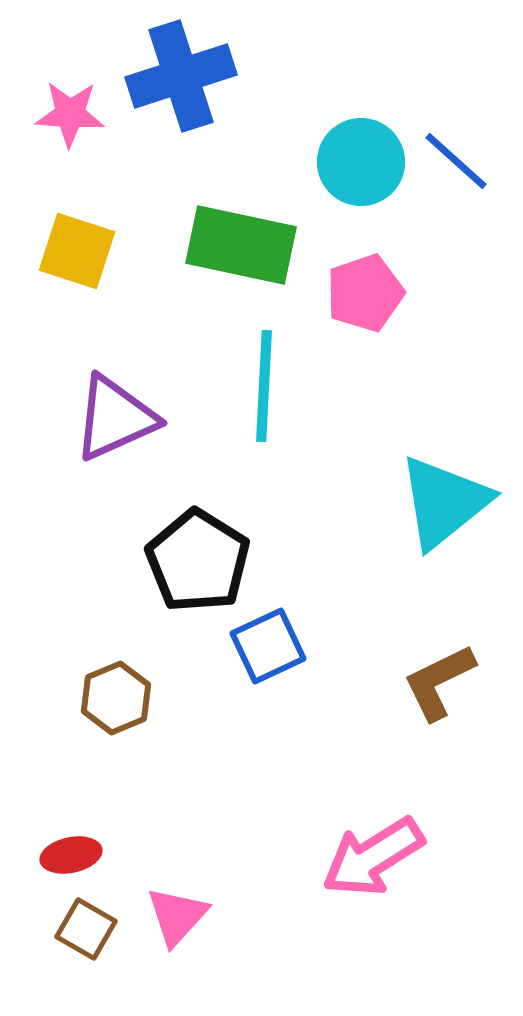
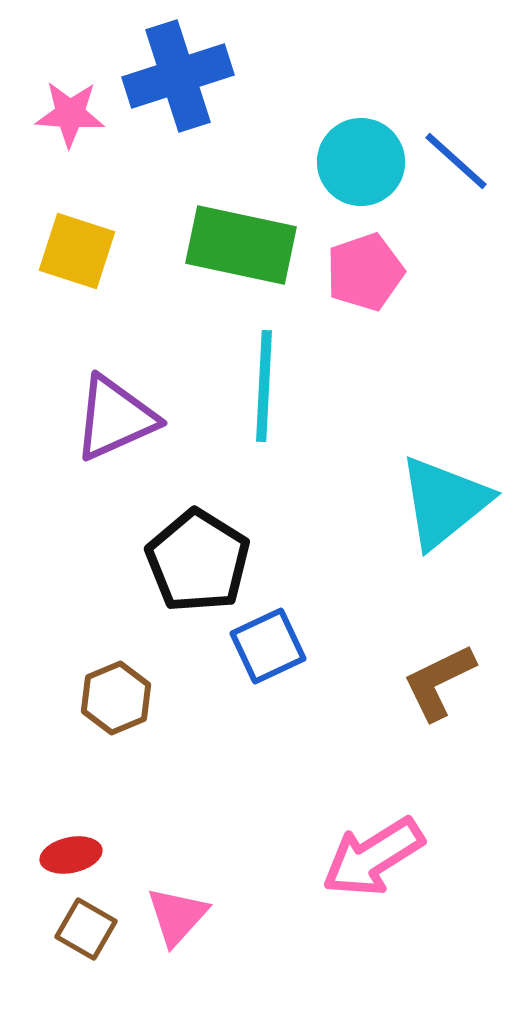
blue cross: moved 3 px left
pink pentagon: moved 21 px up
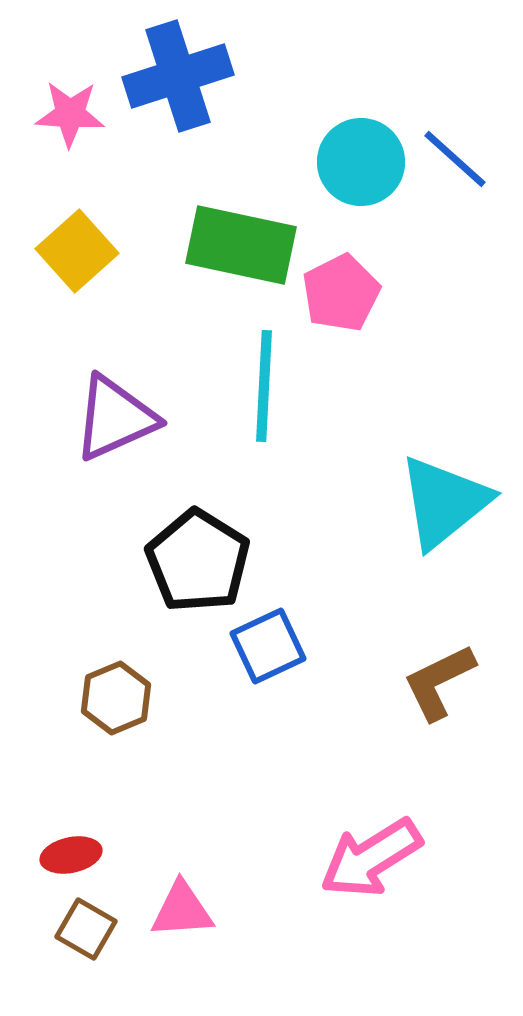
blue line: moved 1 px left, 2 px up
yellow square: rotated 30 degrees clockwise
pink pentagon: moved 24 px left, 21 px down; rotated 8 degrees counterclockwise
pink arrow: moved 2 px left, 1 px down
pink triangle: moved 5 px right, 6 px up; rotated 44 degrees clockwise
